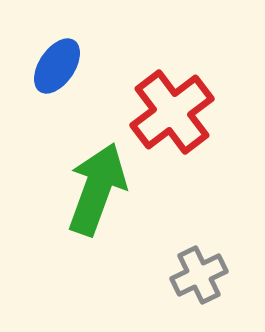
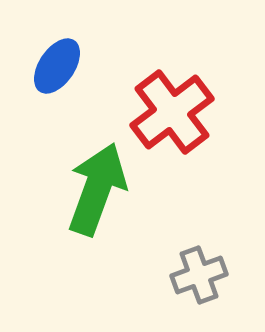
gray cross: rotated 6 degrees clockwise
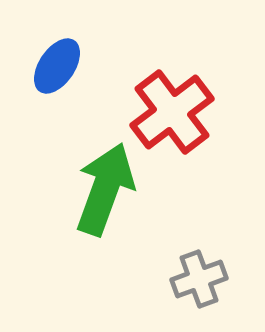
green arrow: moved 8 px right
gray cross: moved 4 px down
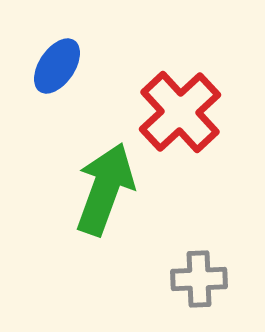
red cross: moved 8 px right; rotated 6 degrees counterclockwise
gray cross: rotated 18 degrees clockwise
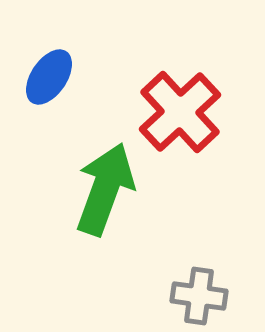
blue ellipse: moved 8 px left, 11 px down
gray cross: moved 17 px down; rotated 10 degrees clockwise
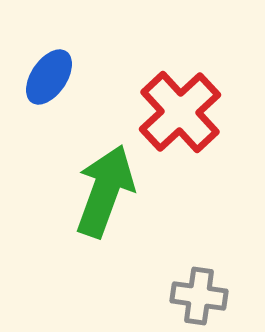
green arrow: moved 2 px down
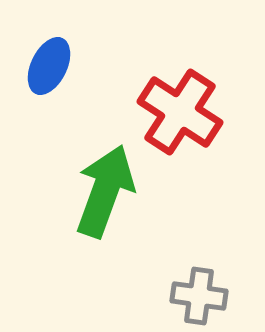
blue ellipse: moved 11 px up; rotated 8 degrees counterclockwise
red cross: rotated 14 degrees counterclockwise
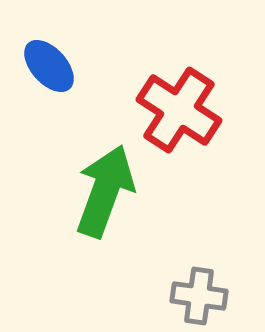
blue ellipse: rotated 68 degrees counterclockwise
red cross: moved 1 px left, 2 px up
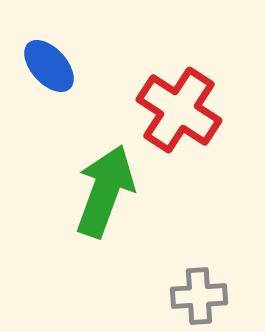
gray cross: rotated 12 degrees counterclockwise
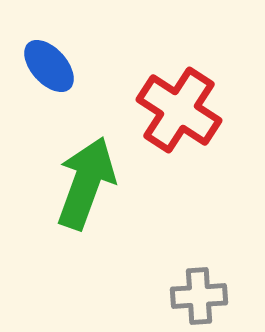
green arrow: moved 19 px left, 8 px up
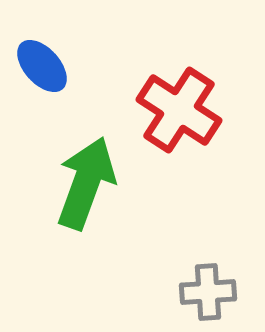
blue ellipse: moved 7 px left
gray cross: moved 9 px right, 4 px up
